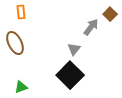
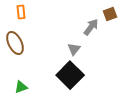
brown square: rotated 24 degrees clockwise
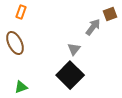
orange rectangle: rotated 24 degrees clockwise
gray arrow: moved 2 px right
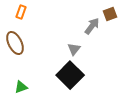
gray arrow: moved 1 px left, 1 px up
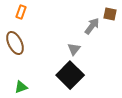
brown square: rotated 32 degrees clockwise
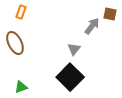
black square: moved 2 px down
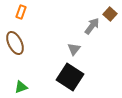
brown square: rotated 32 degrees clockwise
black square: rotated 12 degrees counterclockwise
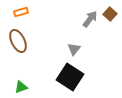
orange rectangle: rotated 56 degrees clockwise
gray arrow: moved 2 px left, 7 px up
brown ellipse: moved 3 px right, 2 px up
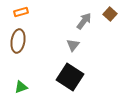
gray arrow: moved 6 px left, 2 px down
brown ellipse: rotated 35 degrees clockwise
gray triangle: moved 1 px left, 4 px up
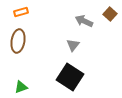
gray arrow: rotated 102 degrees counterclockwise
